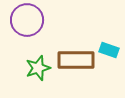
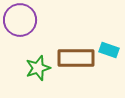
purple circle: moved 7 px left
brown rectangle: moved 2 px up
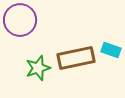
cyan rectangle: moved 2 px right
brown rectangle: rotated 12 degrees counterclockwise
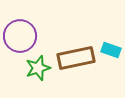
purple circle: moved 16 px down
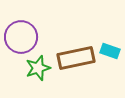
purple circle: moved 1 px right, 1 px down
cyan rectangle: moved 1 px left, 1 px down
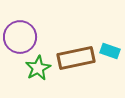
purple circle: moved 1 px left
green star: rotated 10 degrees counterclockwise
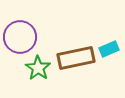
cyan rectangle: moved 1 px left, 2 px up; rotated 42 degrees counterclockwise
green star: rotated 10 degrees counterclockwise
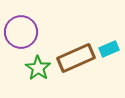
purple circle: moved 1 px right, 5 px up
brown rectangle: rotated 12 degrees counterclockwise
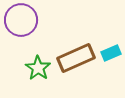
purple circle: moved 12 px up
cyan rectangle: moved 2 px right, 4 px down
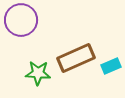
cyan rectangle: moved 13 px down
green star: moved 5 px down; rotated 30 degrees counterclockwise
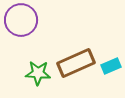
brown rectangle: moved 5 px down
